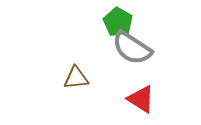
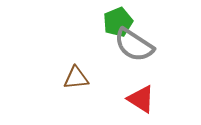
green pentagon: rotated 20 degrees clockwise
gray semicircle: moved 2 px right, 3 px up
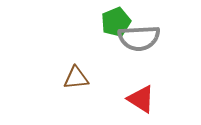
green pentagon: moved 2 px left
gray semicircle: moved 5 px right, 7 px up; rotated 36 degrees counterclockwise
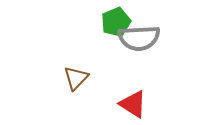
brown triangle: rotated 40 degrees counterclockwise
red triangle: moved 8 px left, 5 px down
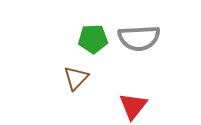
green pentagon: moved 23 px left, 17 px down; rotated 20 degrees clockwise
red triangle: moved 2 px down; rotated 36 degrees clockwise
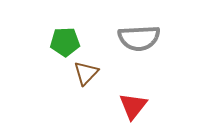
green pentagon: moved 28 px left, 3 px down
brown triangle: moved 10 px right, 5 px up
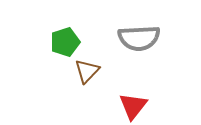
green pentagon: rotated 16 degrees counterclockwise
brown triangle: moved 1 px right, 2 px up
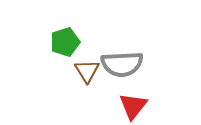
gray semicircle: moved 17 px left, 26 px down
brown triangle: rotated 16 degrees counterclockwise
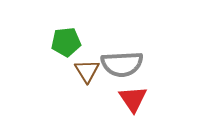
green pentagon: moved 1 px right; rotated 12 degrees clockwise
red triangle: moved 7 px up; rotated 12 degrees counterclockwise
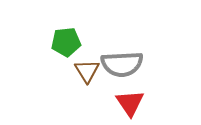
red triangle: moved 3 px left, 4 px down
